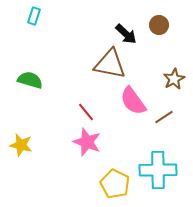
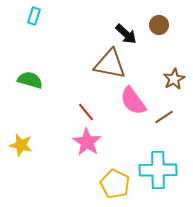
pink star: rotated 12 degrees clockwise
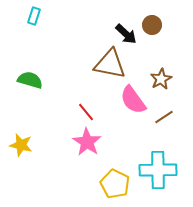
brown circle: moved 7 px left
brown star: moved 13 px left
pink semicircle: moved 1 px up
